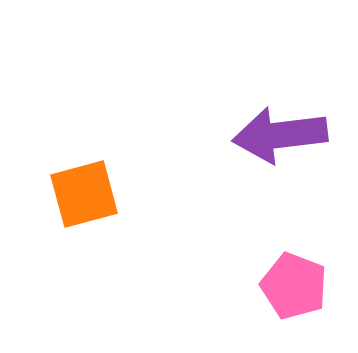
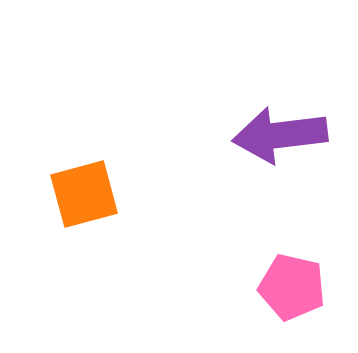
pink pentagon: moved 2 px left, 1 px down; rotated 8 degrees counterclockwise
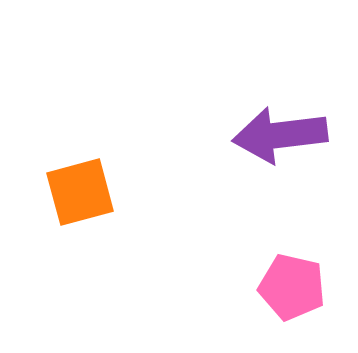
orange square: moved 4 px left, 2 px up
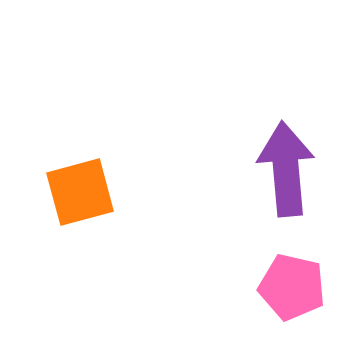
purple arrow: moved 6 px right, 34 px down; rotated 92 degrees clockwise
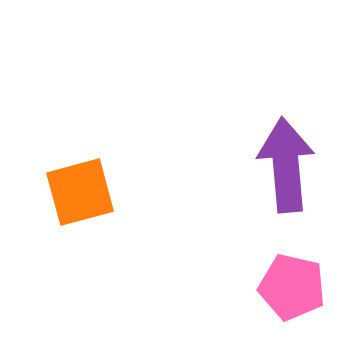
purple arrow: moved 4 px up
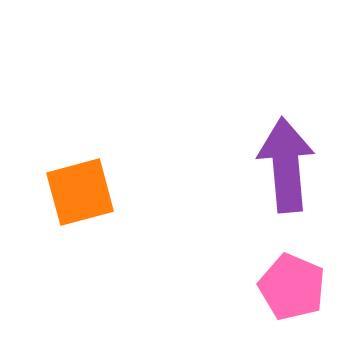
pink pentagon: rotated 10 degrees clockwise
